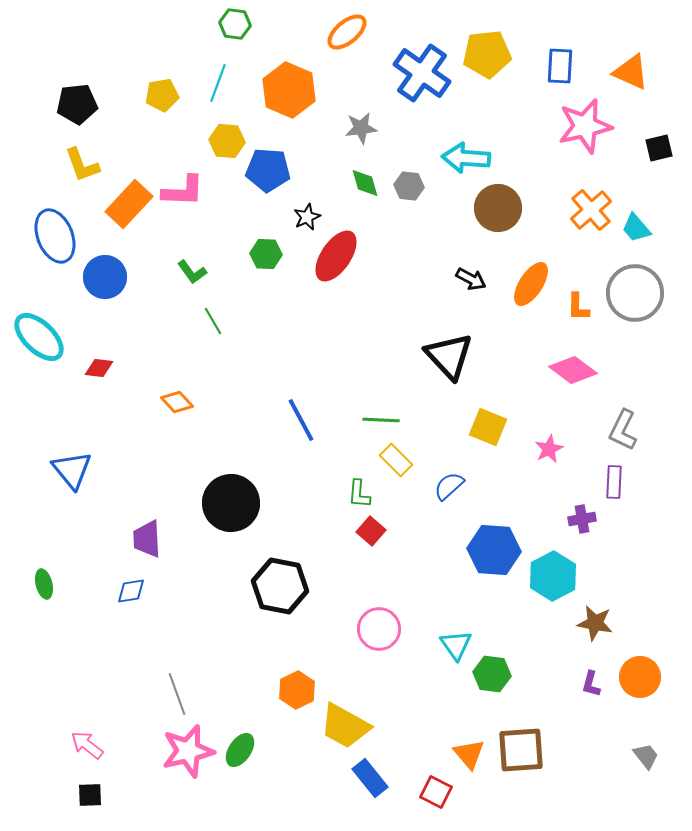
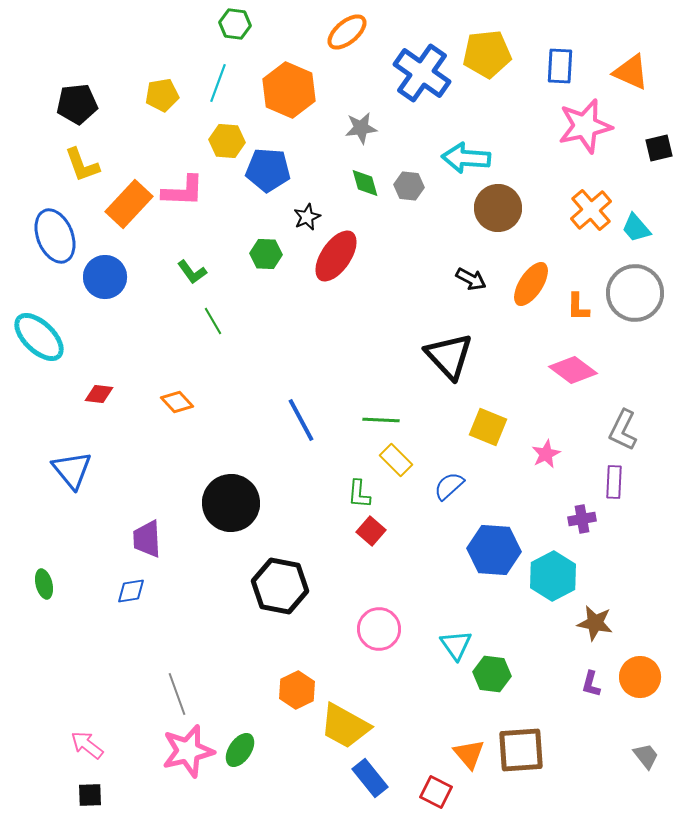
red diamond at (99, 368): moved 26 px down
pink star at (549, 449): moved 3 px left, 5 px down
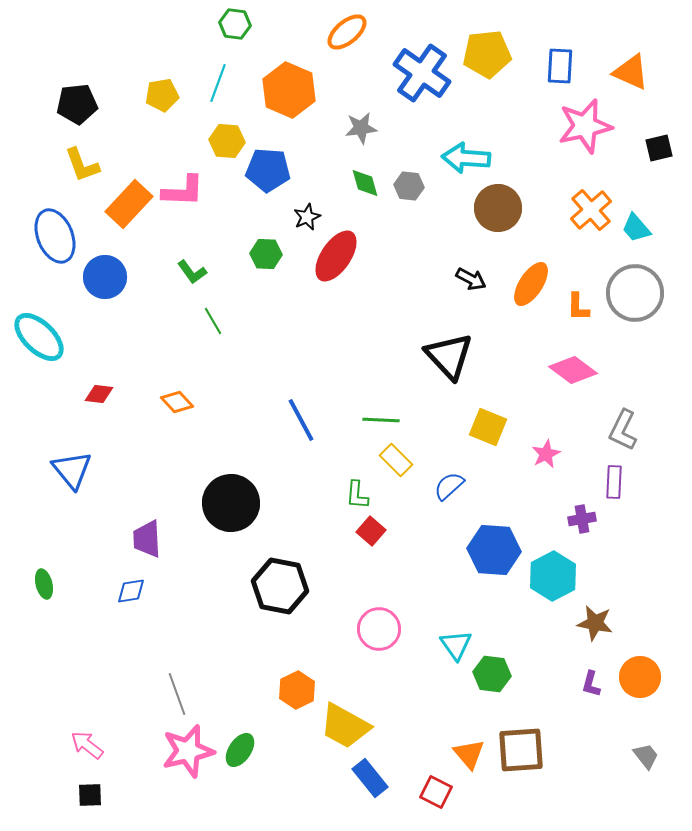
green L-shape at (359, 494): moved 2 px left, 1 px down
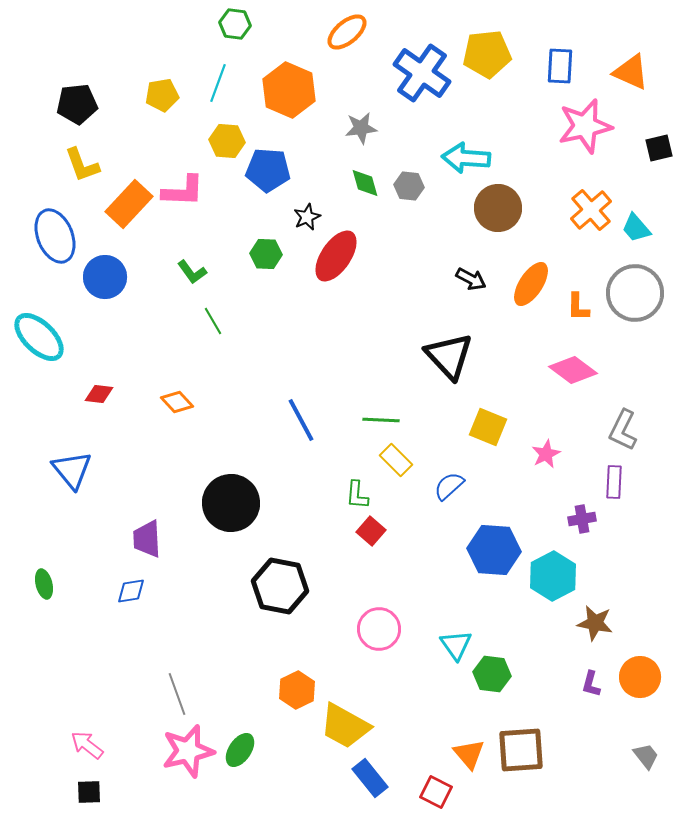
black square at (90, 795): moved 1 px left, 3 px up
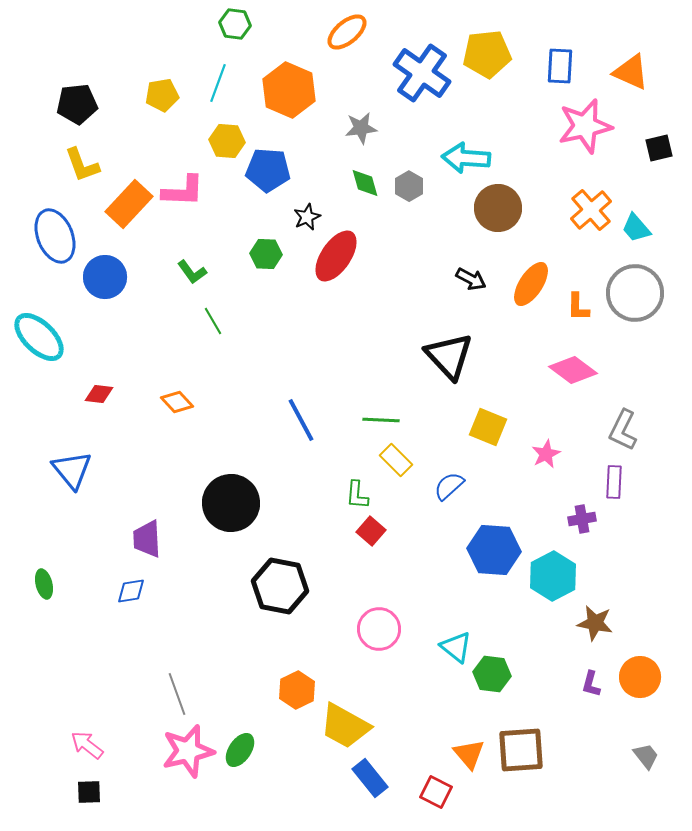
gray hexagon at (409, 186): rotated 24 degrees clockwise
cyan triangle at (456, 645): moved 2 px down; rotated 16 degrees counterclockwise
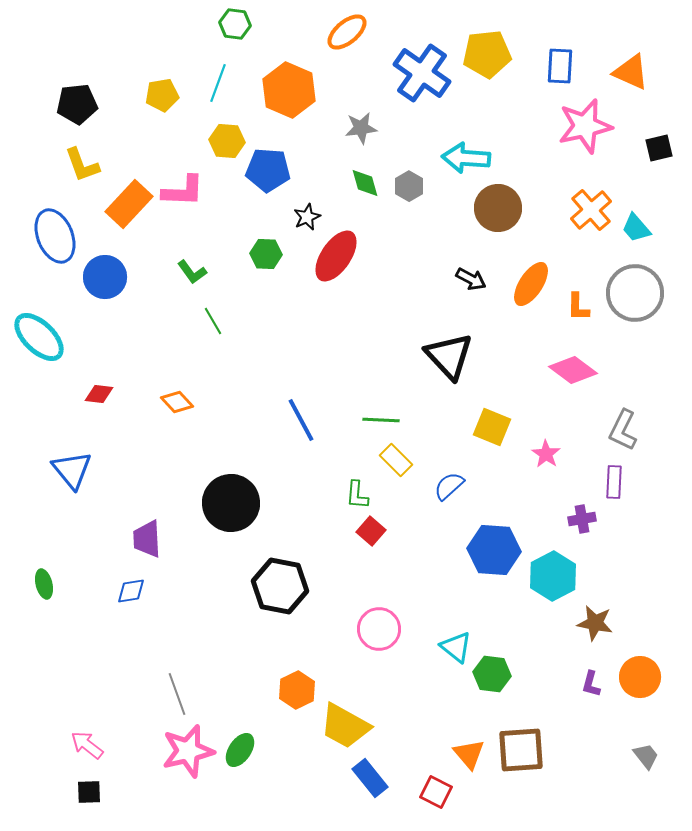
yellow square at (488, 427): moved 4 px right
pink star at (546, 454): rotated 12 degrees counterclockwise
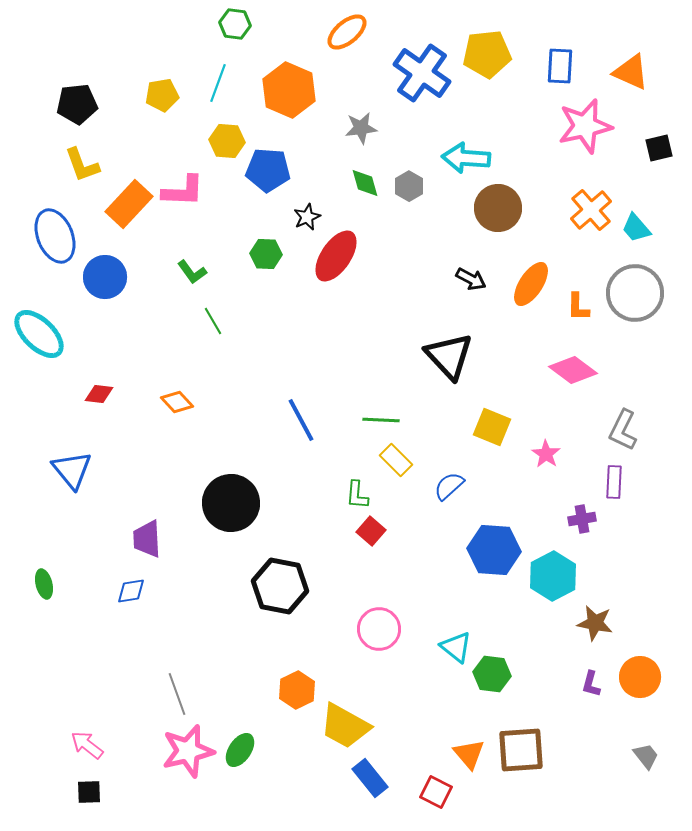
cyan ellipse at (39, 337): moved 3 px up
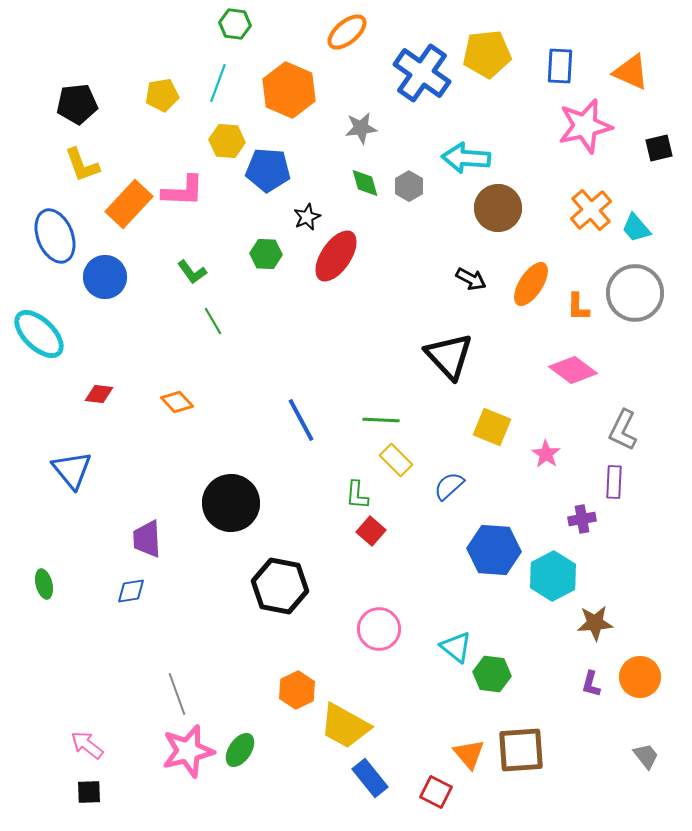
brown star at (595, 623): rotated 15 degrees counterclockwise
